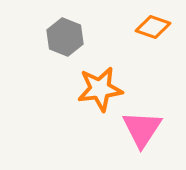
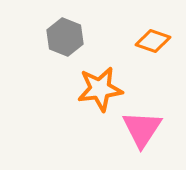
orange diamond: moved 14 px down
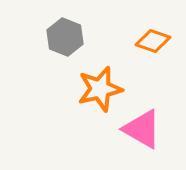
orange star: rotated 6 degrees counterclockwise
pink triangle: rotated 33 degrees counterclockwise
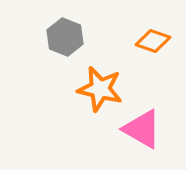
orange star: rotated 27 degrees clockwise
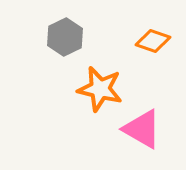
gray hexagon: rotated 12 degrees clockwise
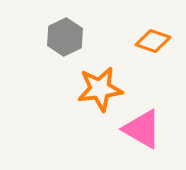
orange star: rotated 21 degrees counterclockwise
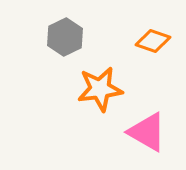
pink triangle: moved 5 px right, 3 px down
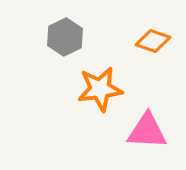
pink triangle: moved 1 px up; rotated 27 degrees counterclockwise
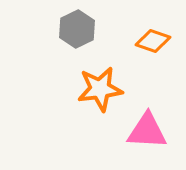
gray hexagon: moved 12 px right, 8 px up
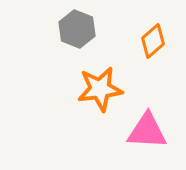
gray hexagon: rotated 12 degrees counterclockwise
orange diamond: rotated 60 degrees counterclockwise
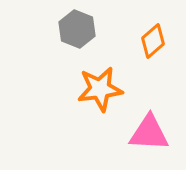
pink triangle: moved 2 px right, 2 px down
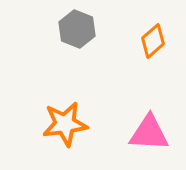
orange star: moved 35 px left, 35 px down
